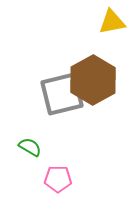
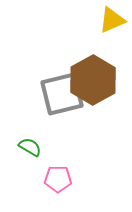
yellow triangle: moved 2 px up; rotated 12 degrees counterclockwise
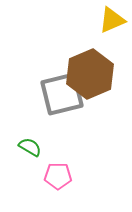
brown hexagon: moved 3 px left, 6 px up; rotated 6 degrees clockwise
pink pentagon: moved 3 px up
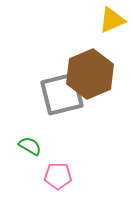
green semicircle: moved 1 px up
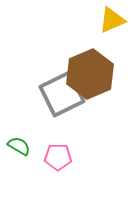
gray square: rotated 12 degrees counterclockwise
green semicircle: moved 11 px left
pink pentagon: moved 19 px up
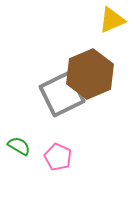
pink pentagon: rotated 24 degrees clockwise
